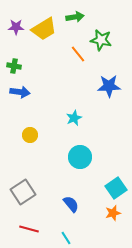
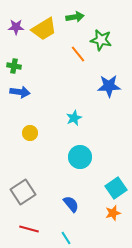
yellow circle: moved 2 px up
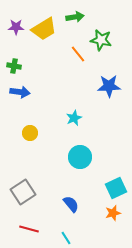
cyan square: rotated 10 degrees clockwise
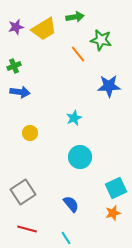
purple star: rotated 14 degrees counterclockwise
green cross: rotated 32 degrees counterclockwise
red line: moved 2 px left
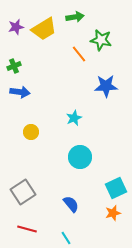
orange line: moved 1 px right
blue star: moved 3 px left
yellow circle: moved 1 px right, 1 px up
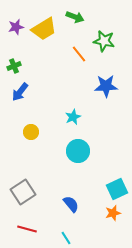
green arrow: rotated 30 degrees clockwise
green star: moved 3 px right, 1 px down
blue arrow: rotated 120 degrees clockwise
cyan star: moved 1 px left, 1 px up
cyan circle: moved 2 px left, 6 px up
cyan square: moved 1 px right, 1 px down
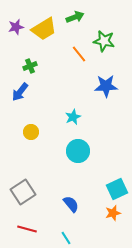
green arrow: rotated 42 degrees counterclockwise
green cross: moved 16 px right
